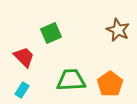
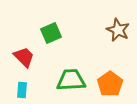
cyan rectangle: rotated 28 degrees counterclockwise
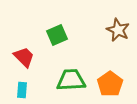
green square: moved 6 px right, 2 px down
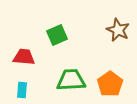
red trapezoid: rotated 40 degrees counterclockwise
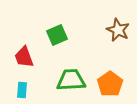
red trapezoid: rotated 115 degrees counterclockwise
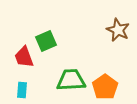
green square: moved 11 px left, 6 px down
orange pentagon: moved 5 px left, 3 px down
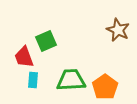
cyan rectangle: moved 11 px right, 10 px up
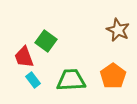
green square: rotated 30 degrees counterclockwise
cyan rectangle: rotated 42 degrees counterclockwise
orange pentagon: moved 8 px right, 11 px up
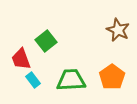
green square: rotated 15 degrees clockwise
red trapezoid: moved 3 px left, 2 px down
orange pentagon: moved 1 px left, 1 px down
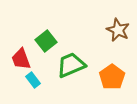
green trapezoid: moved 15 px up; rotated 20 degrees counterclockwise
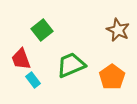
green square: moved 4 px left, 11 px up
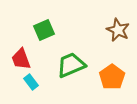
green square: moved 2 px right; rotated 15 degrees clockwise
cyan rectangle: moved 2 px left, 2 px down
